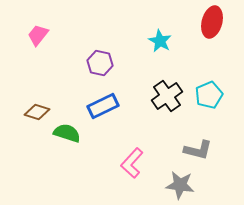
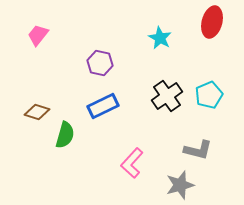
cyan star: moved 3 px up
green semicircle: moved 2 px left, 2 px down; rotated 88 degrees clockwise
gray star: rotated 24 degrees counterclockwise
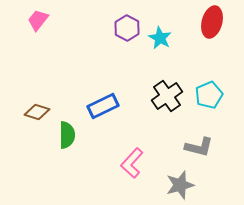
pink trapezoid: moved 15 px up
purple hexagon: moved 27 px right, 35 px up; rotated 15 degrees clockwise
green semicircle: moved 2 px right; rotated 16 degrees counterclockwise
gray L-shape: moved 1 px right, 3 px up
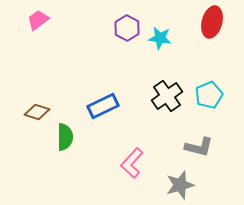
pink trapezoid: rotated 15 degrees clockwise
cyan star: rotated 20 degrees counterclockwise
green semicircle: moved 2 px left, 2 px down
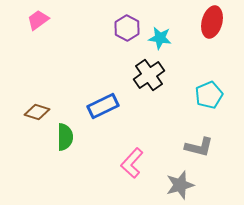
black cross: moved 18 px left, 21 px up
